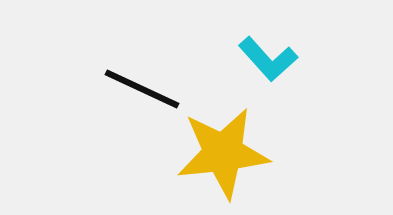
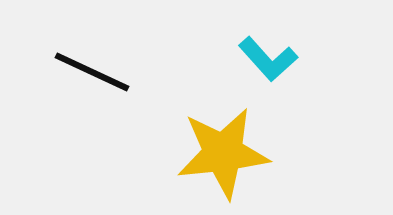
black line: moved 50 px left, 17 px up
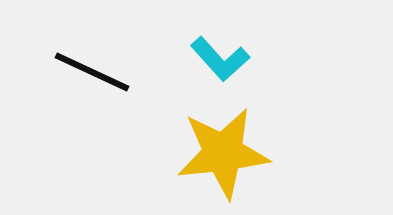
cyan L-shape: moved 48 px left
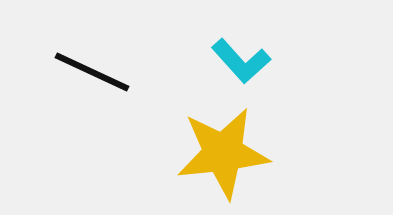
cyan L-shape: moved 21 px right, 2 px down
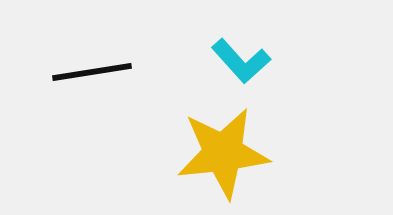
black line: rotated 34 degrees counterclockwise
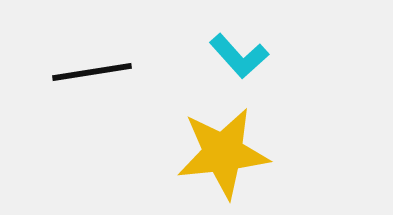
cyan L-shape: moved 2 px left, 5 px up
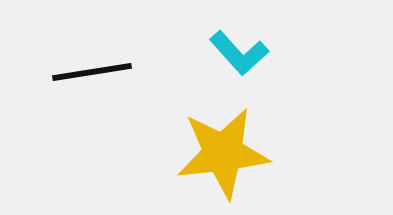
cyan L-shape: moved 3 px up
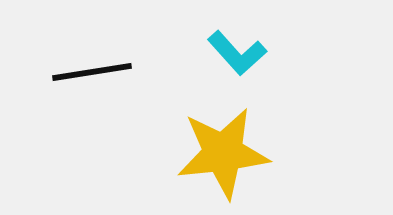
cyan L-shape: moved 2 px left
